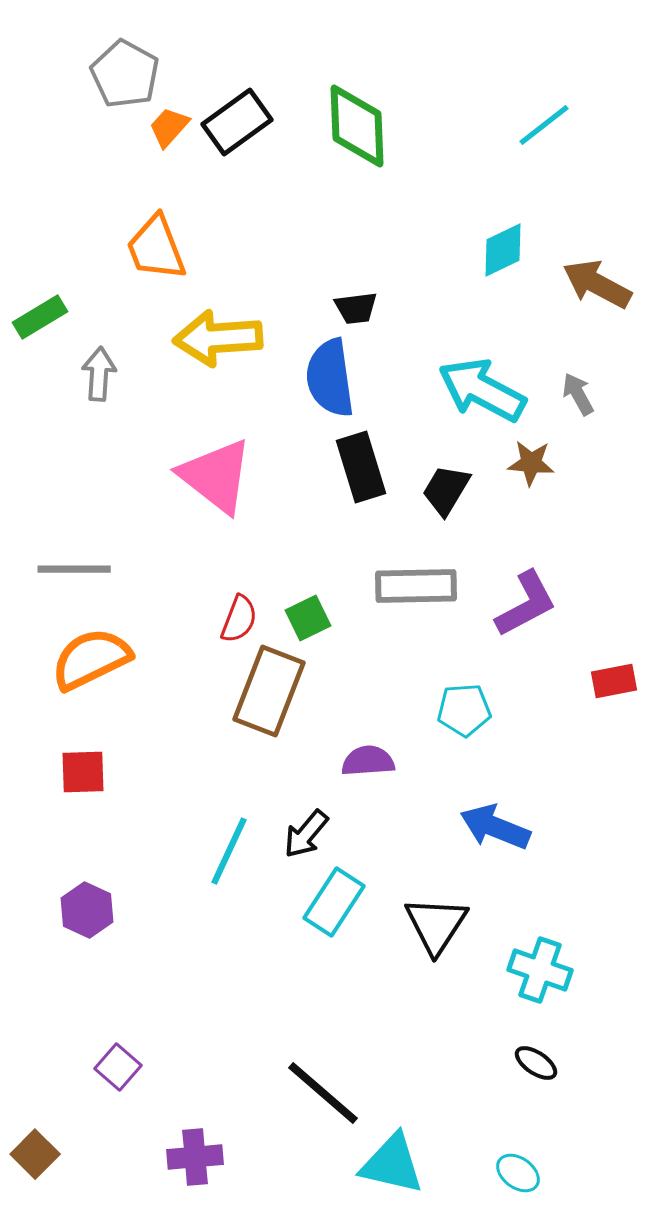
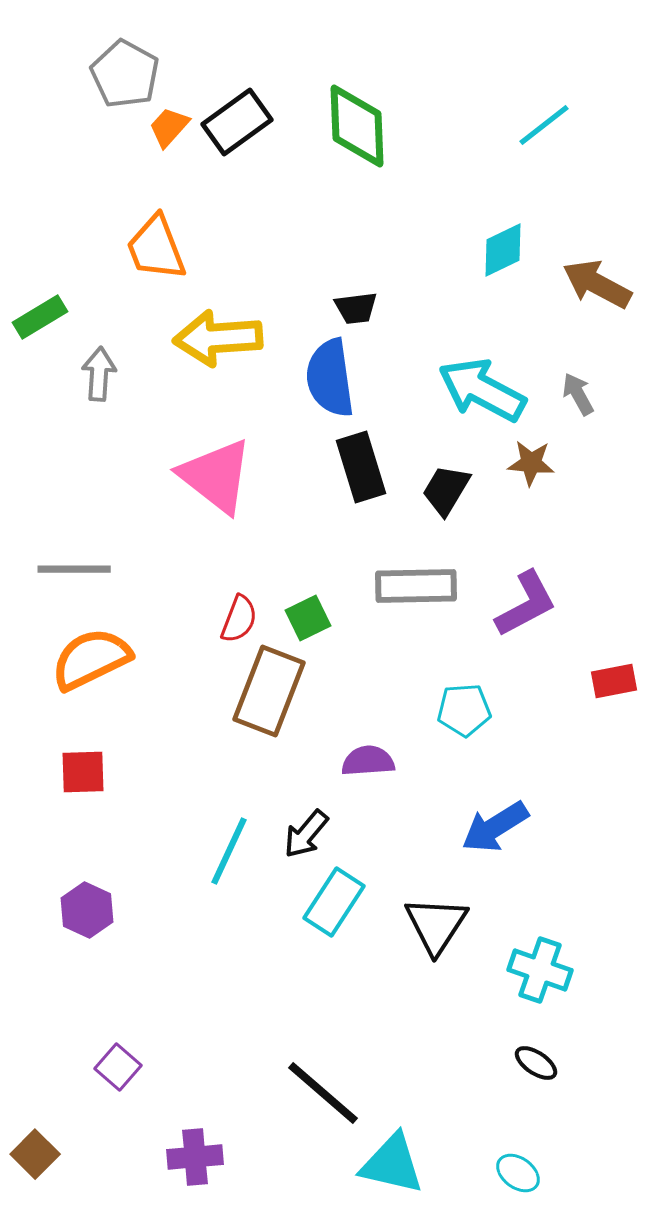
blue arrow at (495, 827): rotated 54 degrees counterclockwise
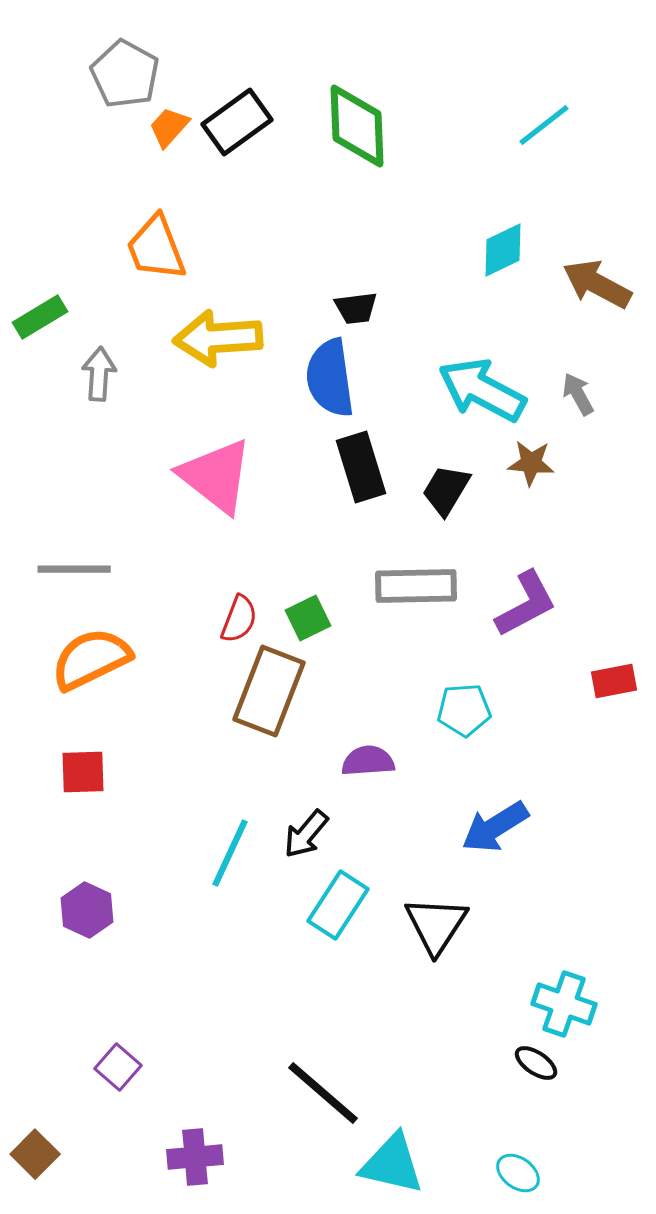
cyan line at (229, 851): moved 1 px right, 2 px down
cyan rectangle at (334, 902): moved 4 px right, 3 px down
cyan cross at (540, 970): moved 24 px right, 34 px down
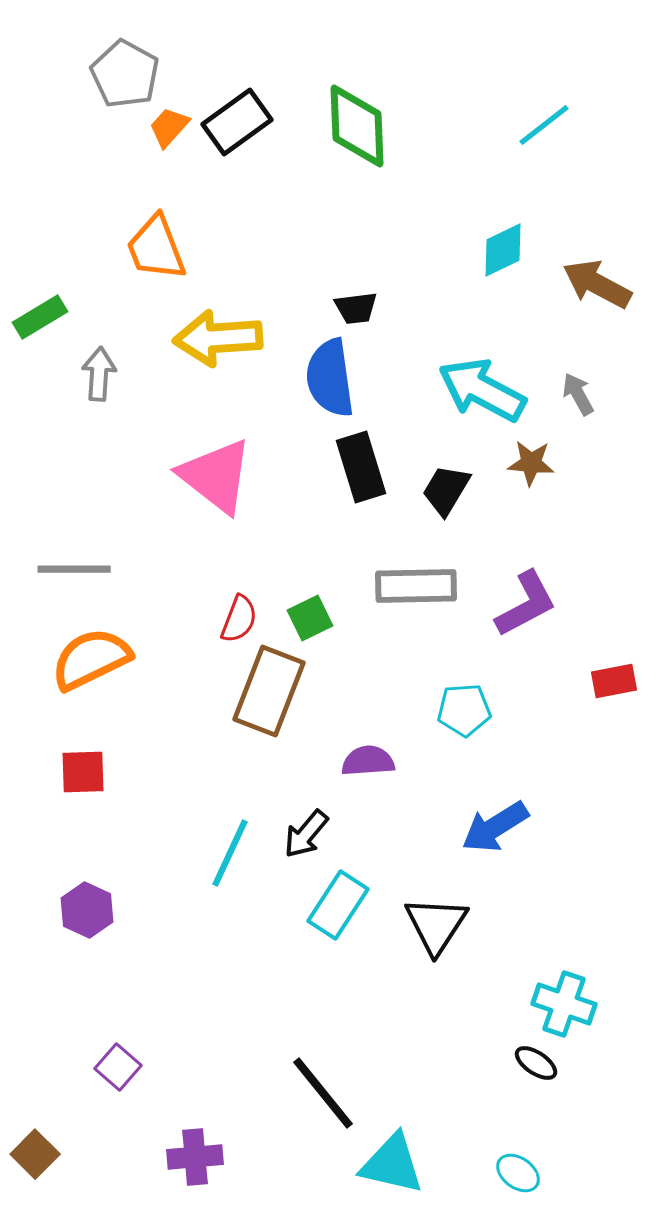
green square at (308, 618): moved 2 px right
black line at (323, 1093): rotated 10 degrees clockwise
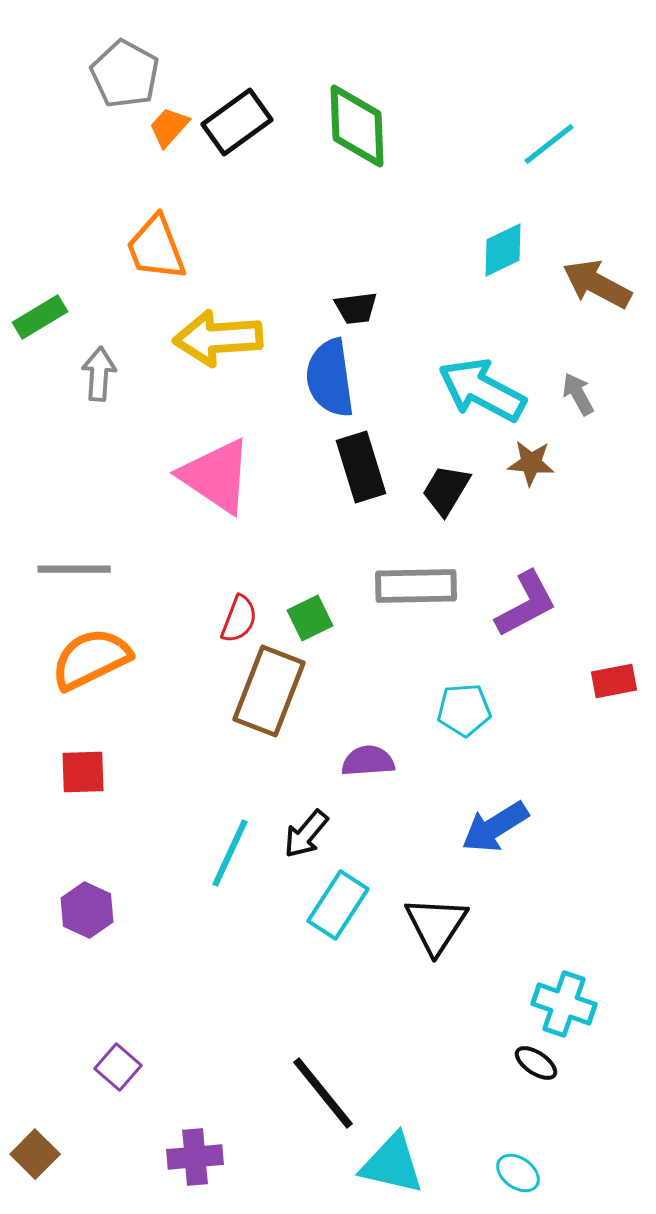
cyan line at (544, 125): moved 5 px right, 19 px down
pink triangle at (216, 476): rotated 4 degrees counterclockwise
